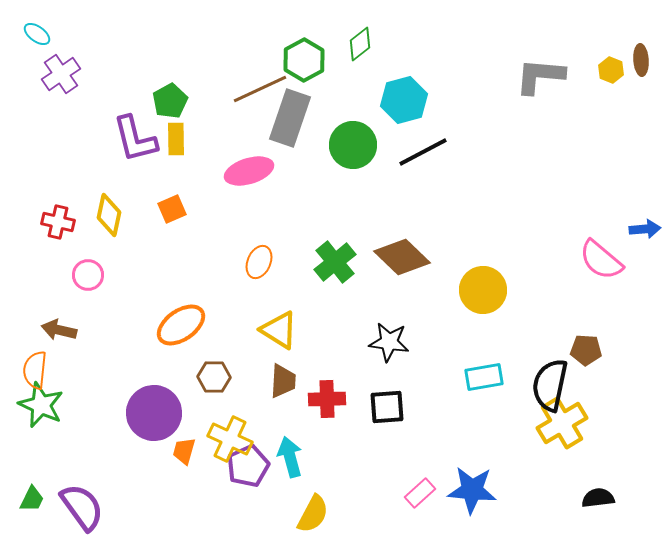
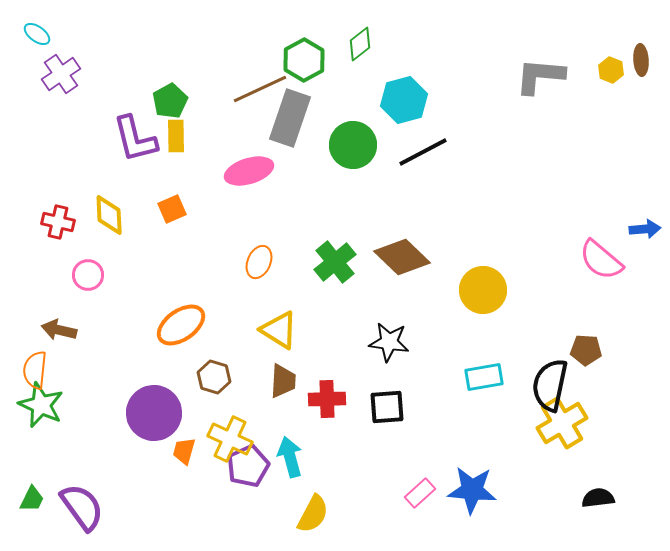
yellow rectangle at (176, 139): moved 3 px up
yellow diamond at (109, 215): rotated 15 degrees counterclockwise
brown hexagon at (214, 377): rotated 16 degrees clockwise
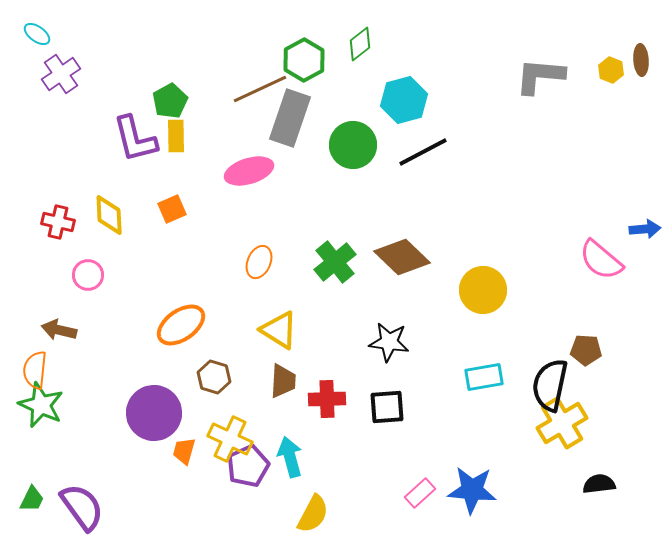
black semicircle at (598, 498): moved 1 px right, 14 px up
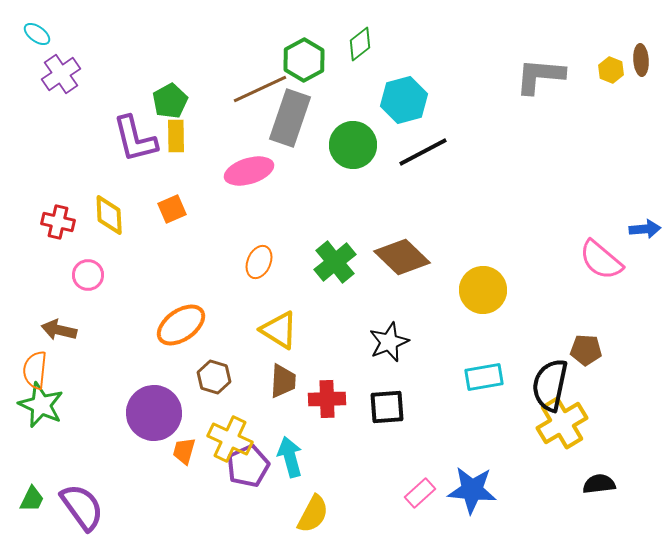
black star at (389, 342): rotated 30 degrees counterclockwise
